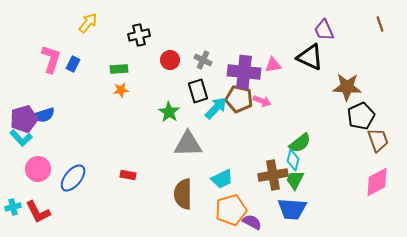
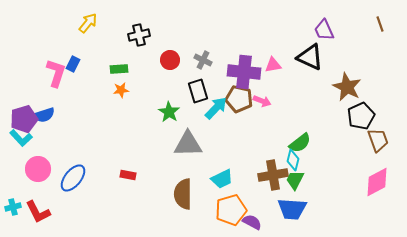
pink L-shape: moved 5 px right, 14 px down
brown star: rotated 24 degrees clockwise
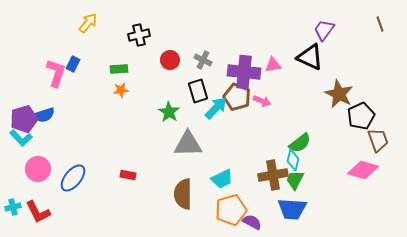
purple trapezoid: rotated 60 degrees clockwise
brown star: moved 8 px left, 7 px down
brown pentagon: moved 2 px left, 2 px up; rotated 8 degrees clockwise
pink diamond: moved 14 px left, 12 px up; rotated 44 degrees clockwise
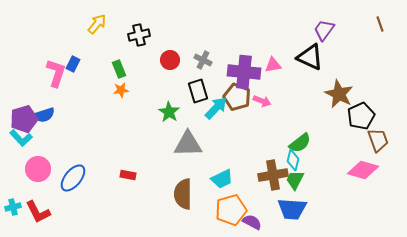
yellow arrow: moved 9 px right, 1 px down
green rectangle: rotated 72 degrees clockwise
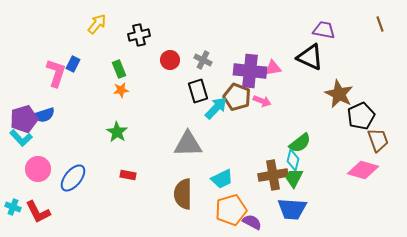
purple trapezoid: rotated 65 degrees clockwise
pink triangle: moved 3 px down
purple cross: moved 6 px right, 1 px up
green star: moved 52 px left, 20 px down
green trapezoid: moved 1 px left, 2 px up
cyan cross: rotated 35 degrees clockwise
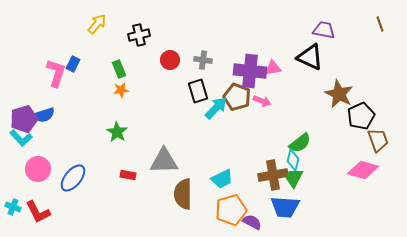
gray cross: rotated 18 degrees counterclockwise
gray triangle: moved 24 px left, 17 px down
blue trapezoid: moved 7 px left, 2 px up
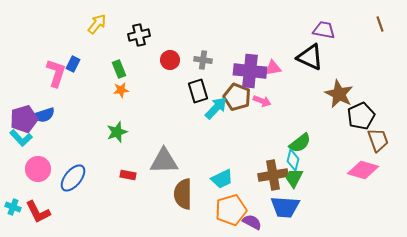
green star: rotated 20 degrees clockwise
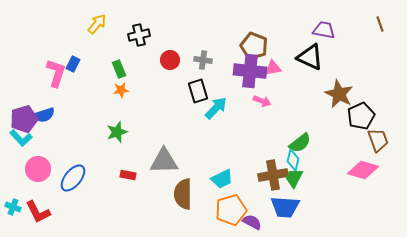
brown pentagon: moved 17 px right, 51 px up
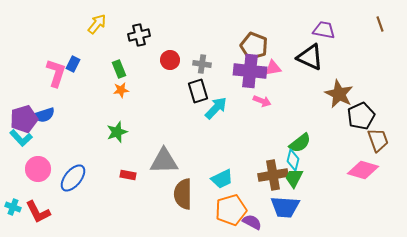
gray cross: moved 1 px left, 4 px down
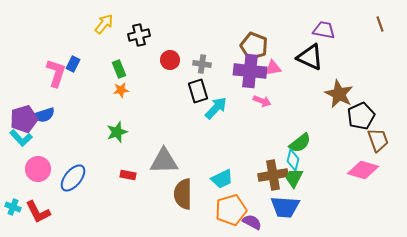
yellow arrow: moved 7 px right
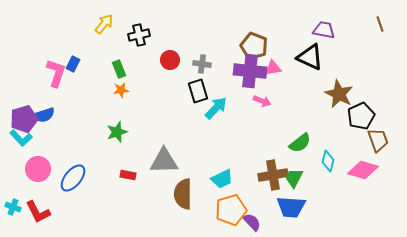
cyan diamond: moved 35 px right, 1 px down
blue trapezoid: moved 6 px right
purple semicircle: rotated 18 degrees clockwise
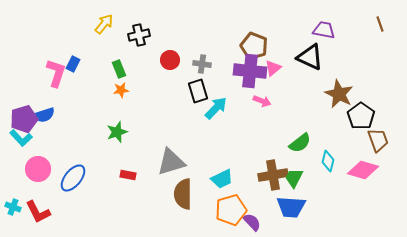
pink triangle: rotated 30 degrees counterclockwise
black pentagon: rotated 12 degrees counterclockwise
gray triangle: moved 7 px right, 1 px down; rotated 16 degrees counterclockwise
